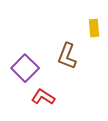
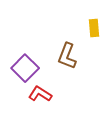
red L-shape: moved 3 px left, 3 px up
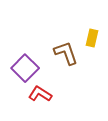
yellow rectangle: moved 2 px left, 10 px down; rotated 18 degrees clockwise
brown L-shape: moved 1 px left, 3 px up; rotated 140 degrees clockwise
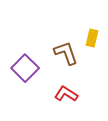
red L-shape: moved 26 px right
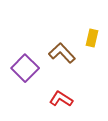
brown L-shape: moved 4 px left; rotated 24 degrees counterclockwise
red L-shape: moved 5 px left, 5 px down
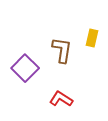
brown L-shape: moved 3 px up; rotated 52 degrees clockwise
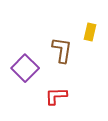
yellow rectangle: moved 2 px left, 6 px up
red L-shape: moved 5 px left, 3 px up; rotated 35 degrees counterclockwise
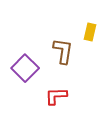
brown L-shape: moved 1 px right, 1 px down
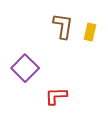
brown L-shape: moved 25 px up
